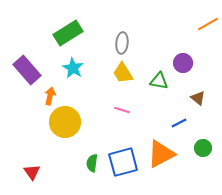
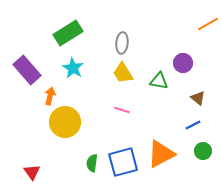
blue line: moved 14 px right, 2 px down
green circle: moved 3 px down
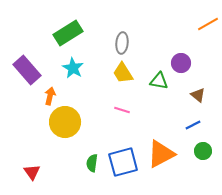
purple circle: moved 2 px left
brown triangle: moved 3 px up
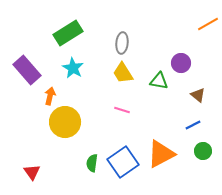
blue square: rotated 20 degrees counterclockwise
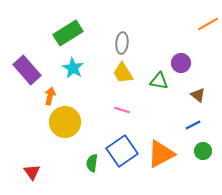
blue square: moved 1 px left, 11 px up
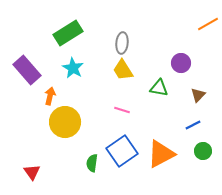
yellow trapezoid: moved 3 px up
green triangle: moved 7 px down
brown triangle: rotated 35 degrees clockwise
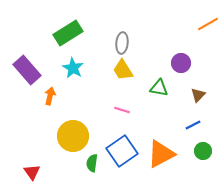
yellow circle: moved 8 px right, 14 px down
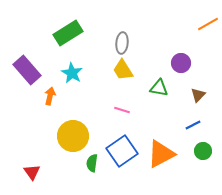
cyan star: moved 1 px left, 5 px down
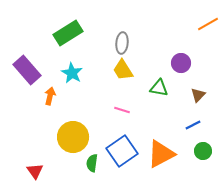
yellow circle: moved 1 px down
red triangle: moved 3 px right, 1 px up
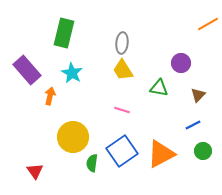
green rectangle: moved 4 px left; rotated 44 degrees counterclockwise
